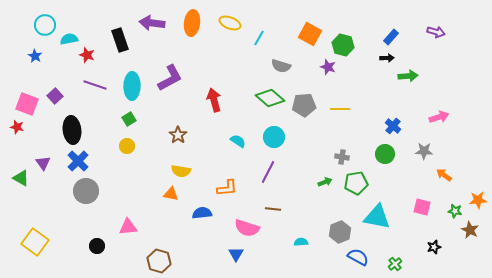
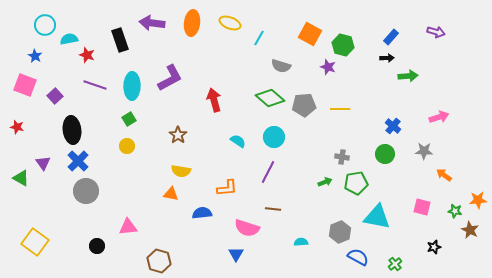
pink square at (27, 104): moved 2 px left, 19 px up
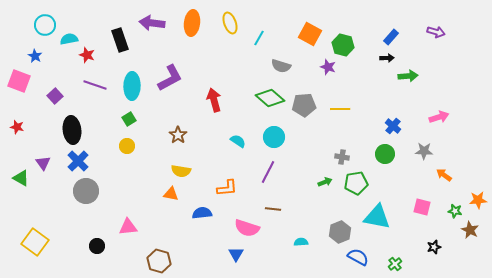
yellow ellipse at (230, 23): rotated 50 degrees clockwise
pink square at (25, 85): moved 6 px left, 4 px up
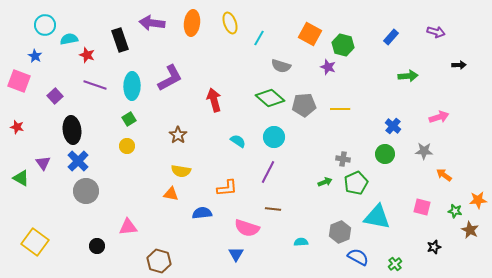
black arrow at (387, 58): moved 72 px right, 7 px down
gray cross at (342, 157): moved 1 px right, 2 px down
green pentagon at (356, 183): rotated 15 degrees counterclockwise
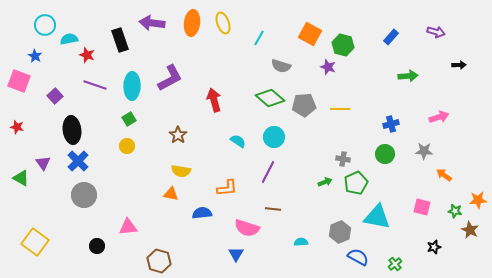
yellow ellipse at (230, 23): moved 7 px left
blue cross at (393, 126): moved 2 px left, 2 px up; rotated 35 degrees clockwise
gray circle at (86, 191): moved 2 px left, 4 px down
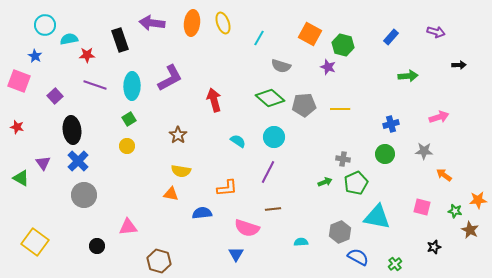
red star at (87, 55): rotated 21 degrees counterclockwise
brown line at (273, 209): rotated 14 degrees counterclockwise
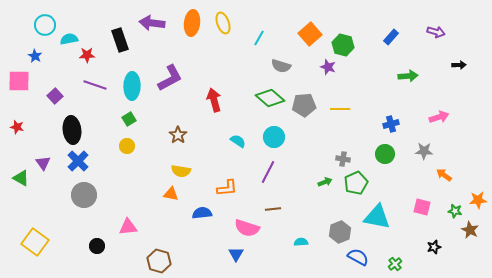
orange square at (310, 34): rotated 20 degrees clockwise
pink square at (19, 81): rotated 20 degrees counterclockwise
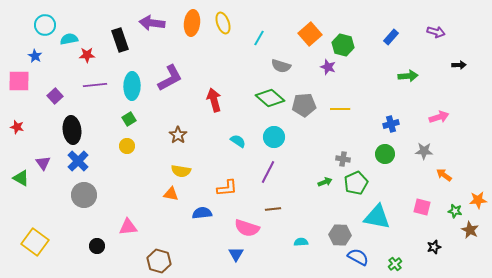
purple line at (95, 85): rotated 25 degrees counterclockwise
gray hexagon at (340, 232): moved 3 px down; rotated 25 degrees clockwise
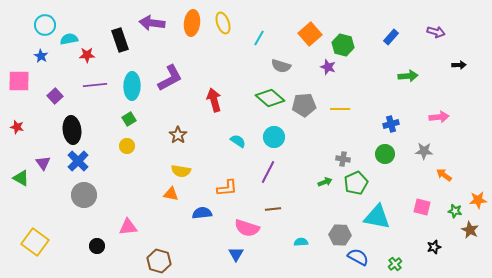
blue star at (35, 56): moved 6 px right
pink arrow at (439, 117): rotated 12 degrees clockwise
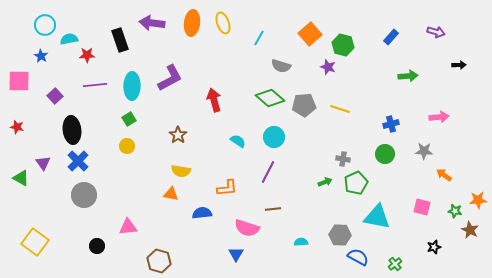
yellow line at (340, 109): rotated 18 degrees clockwise
